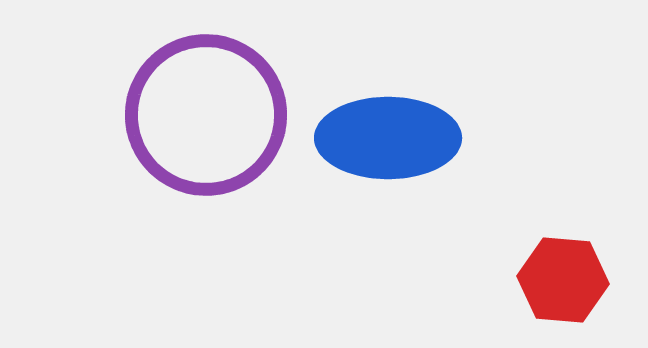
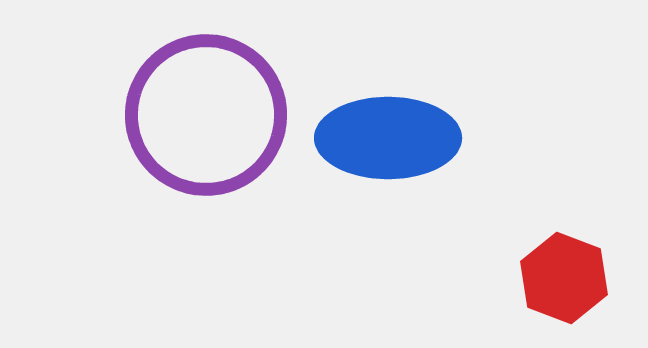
red hexagon: moved 1 px right, 2 px up; rotated 16 degrees clockwise
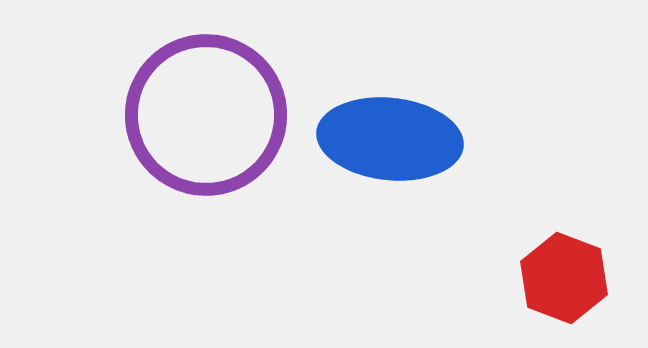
blue ellipse: moved 2 px right, 1 px down; rotated 6 degrees clockwise
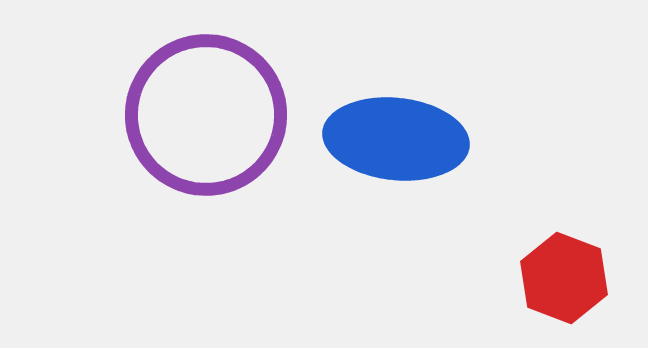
blue ellipse: moved 6 px right
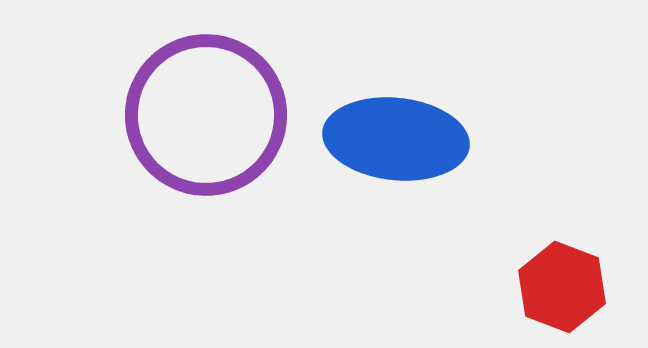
red hexagon: moved 2 px left, 9 px down
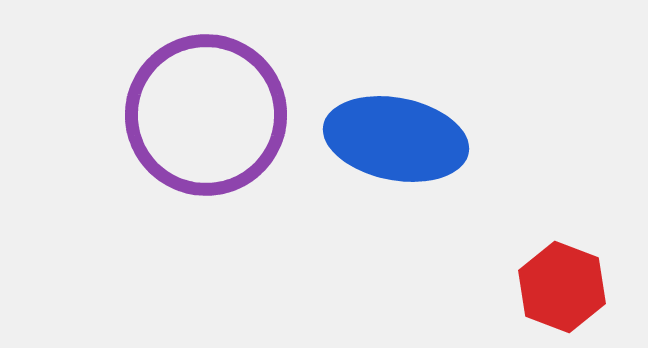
blue ellipse: rotated 5 degrees clockwise
